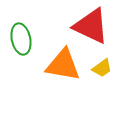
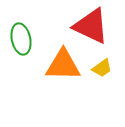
orange triangle: rotated 9 degrees counterclockwise
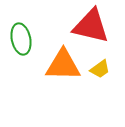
red triangle: rotated 12 degrees counterclockwise
yellow trapezoid: moved 2 px left, 1 px down
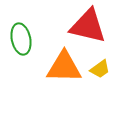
red triangle: moved 3 px left
orange triangle: moved 1 px right, 2 px down
